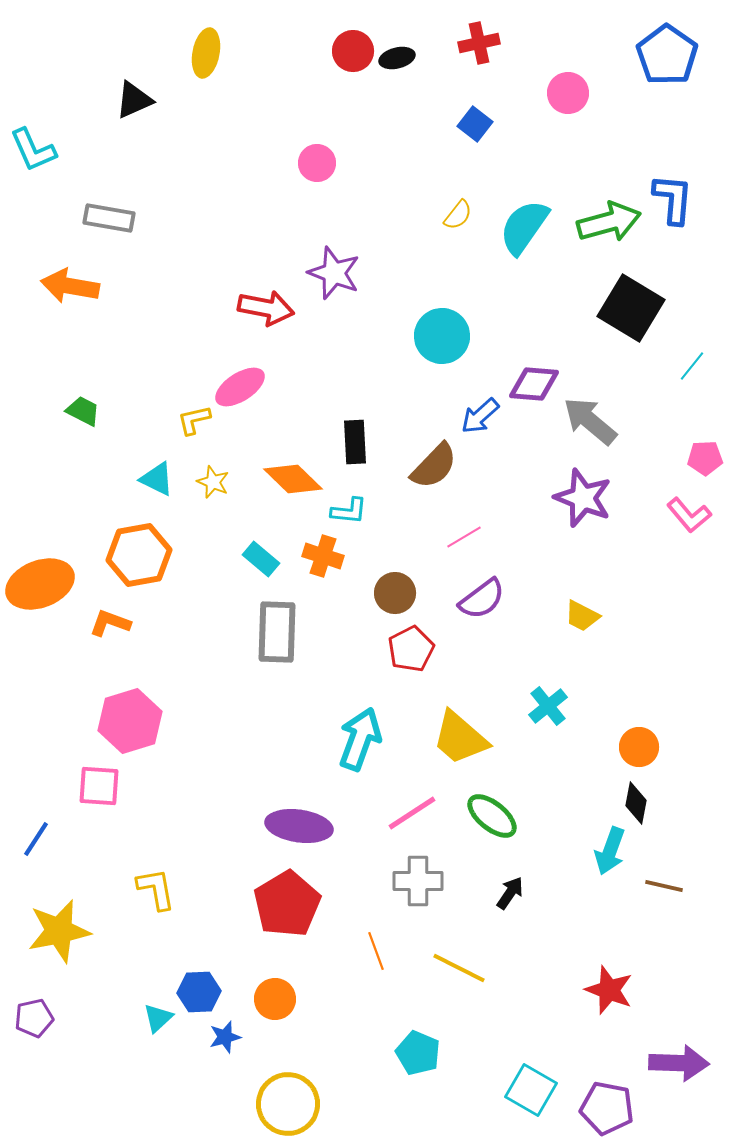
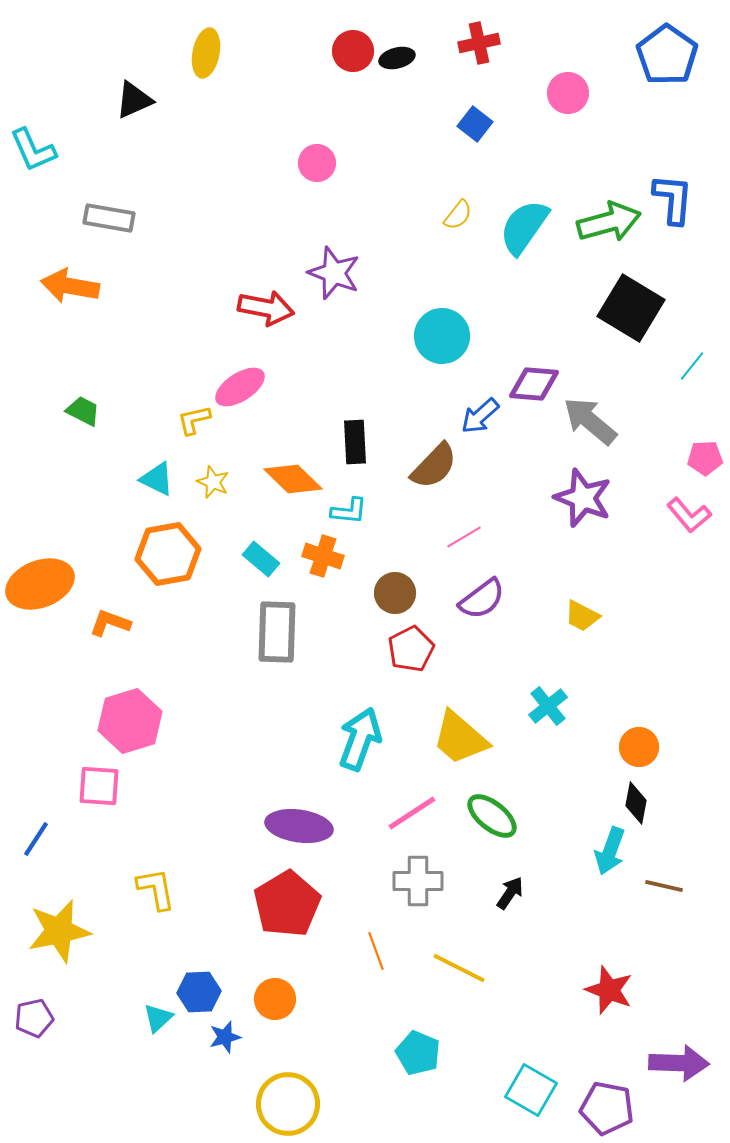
orange hexagon at (139, 555): moved 29 px right, 1 px up
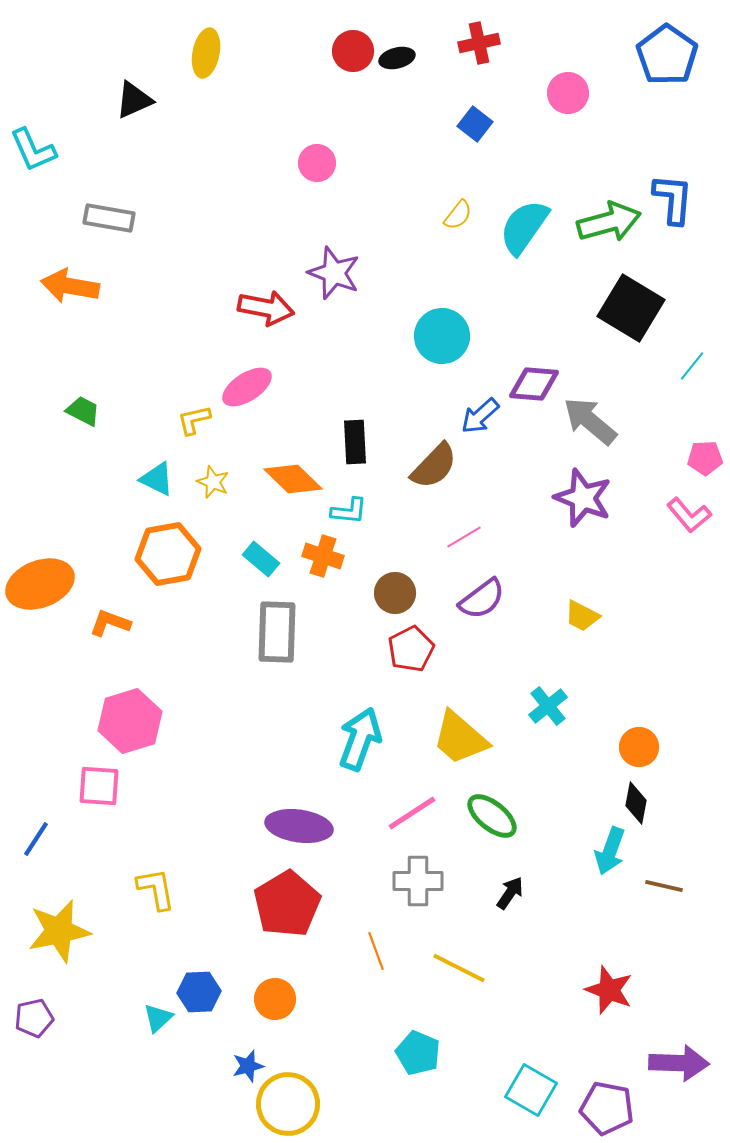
pink ellipse at (240, 387): moved 7 px right
blue star at (225, 1037): moved 23 px right, 29 px down
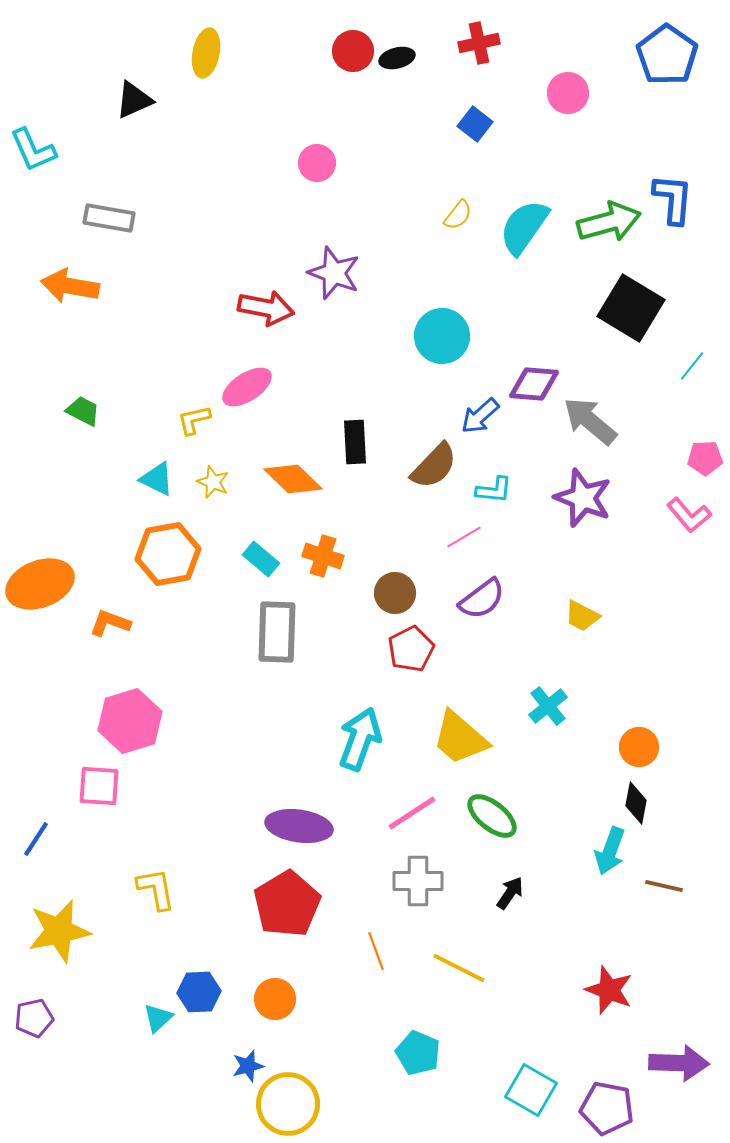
cyan L-shape at (349, 511): moved 145 px right, 21 px up
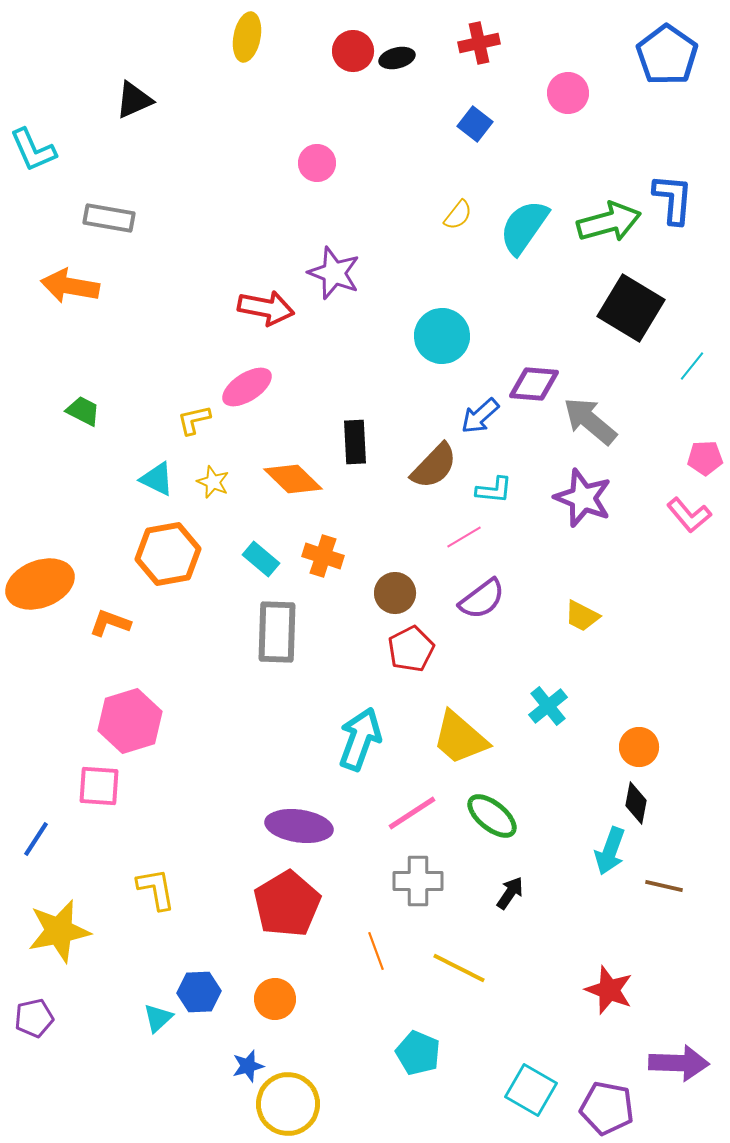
yellow ellipse at (206, 53): moved 41 px right, 16 px up
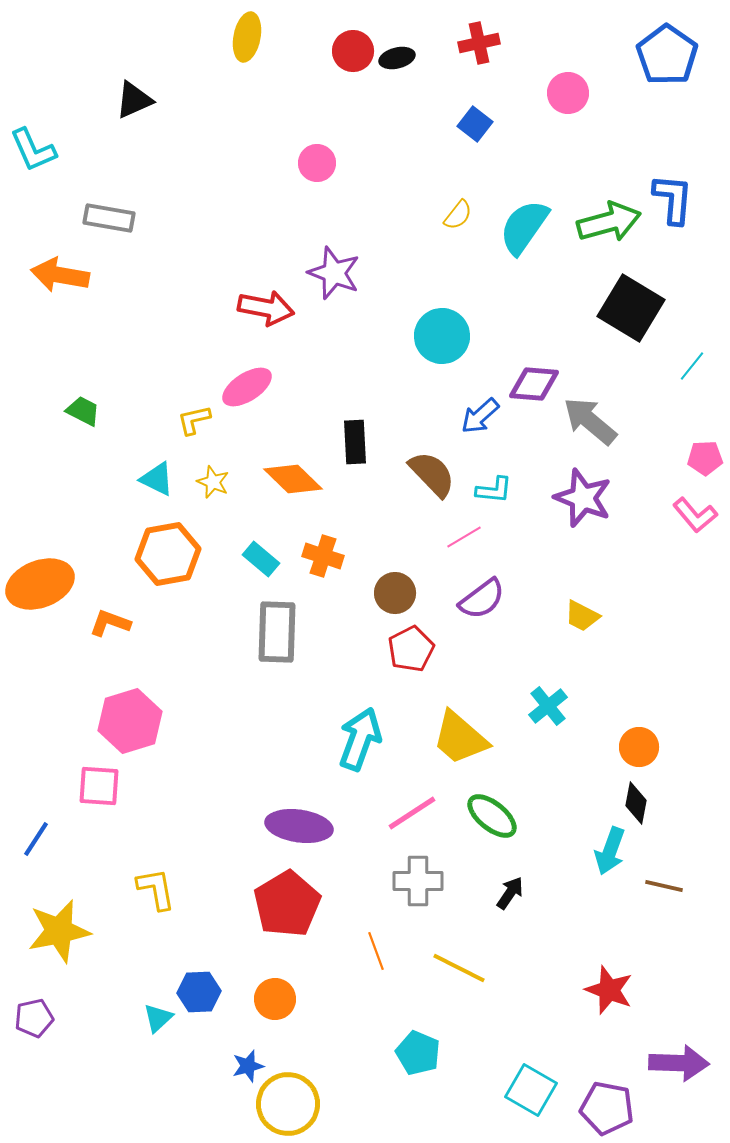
orange arrow at (70, 286): moved 10 px left, 11 px up
brown semicircle at (434, 466): moved 2 px left, 8 px down; rotated 88 degrees counterclockwise
pink L-shape at (689, 515): moved 6 px right
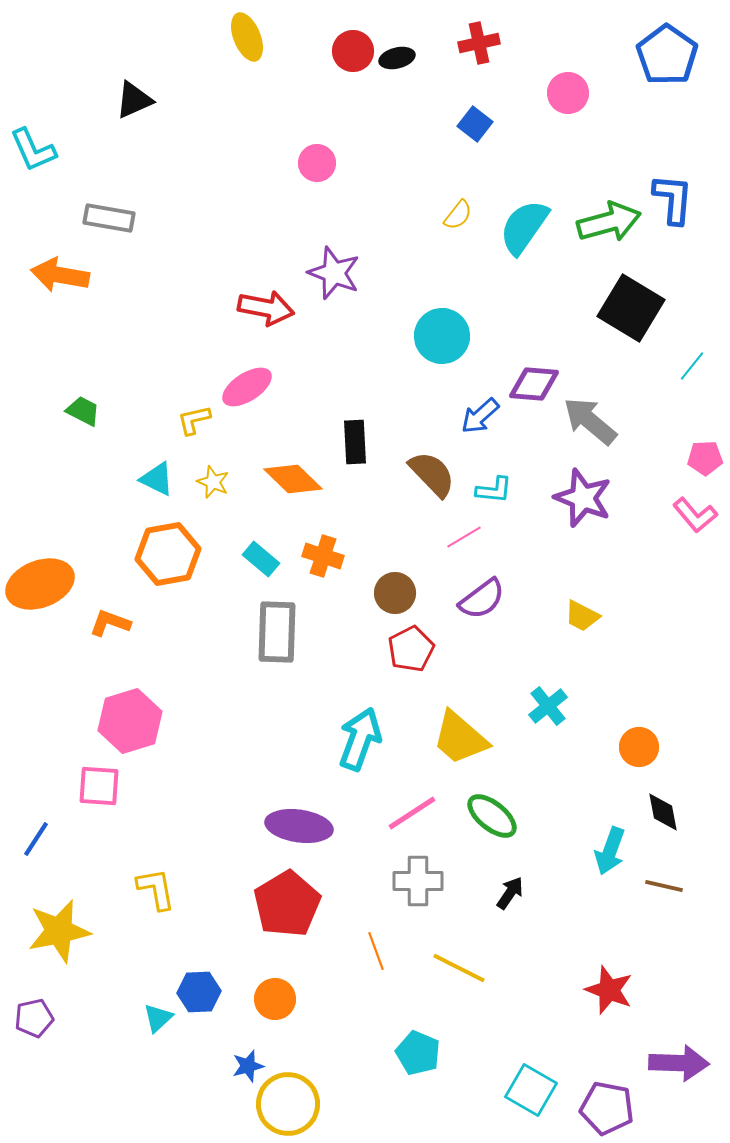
yellow ellipse at (247, 37): rotated 33 degrees counterclockwise
black diamond at (636, 803): moved 27 px right, 9 px down; rotated 21 degrees counterclockwise
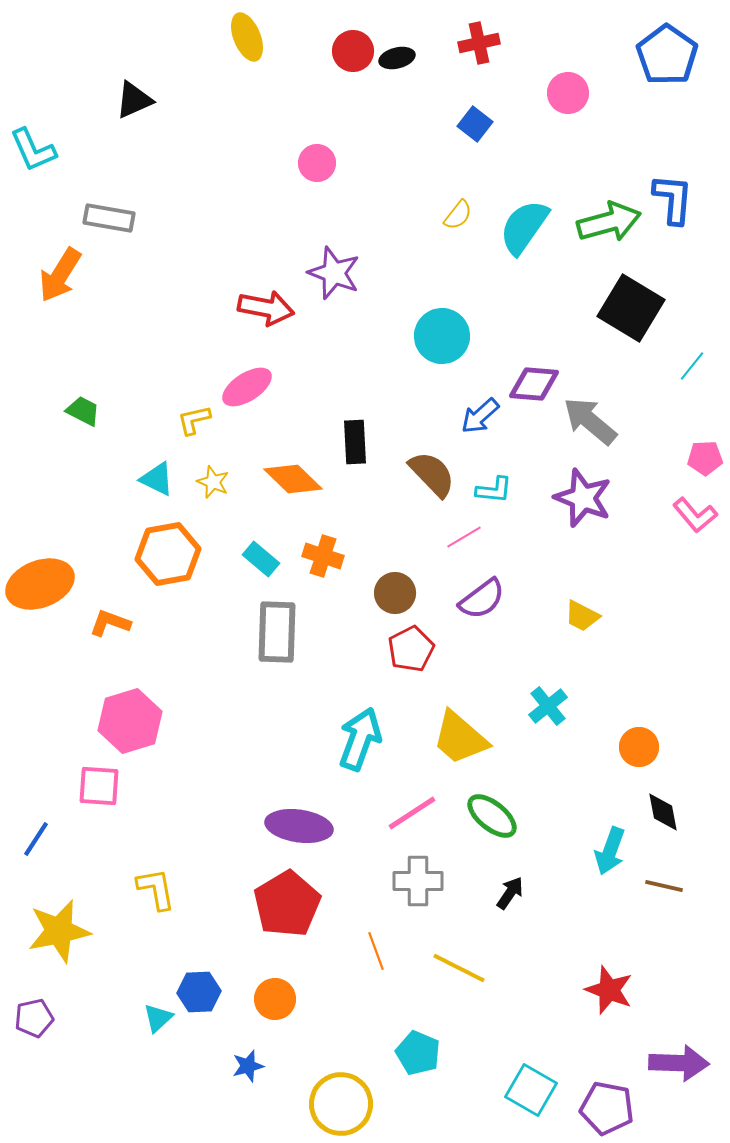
orange arrow at (60, 275): rotated 68 degrees counterclockwise
yellow circle at (288, 1104): moved 53 px right
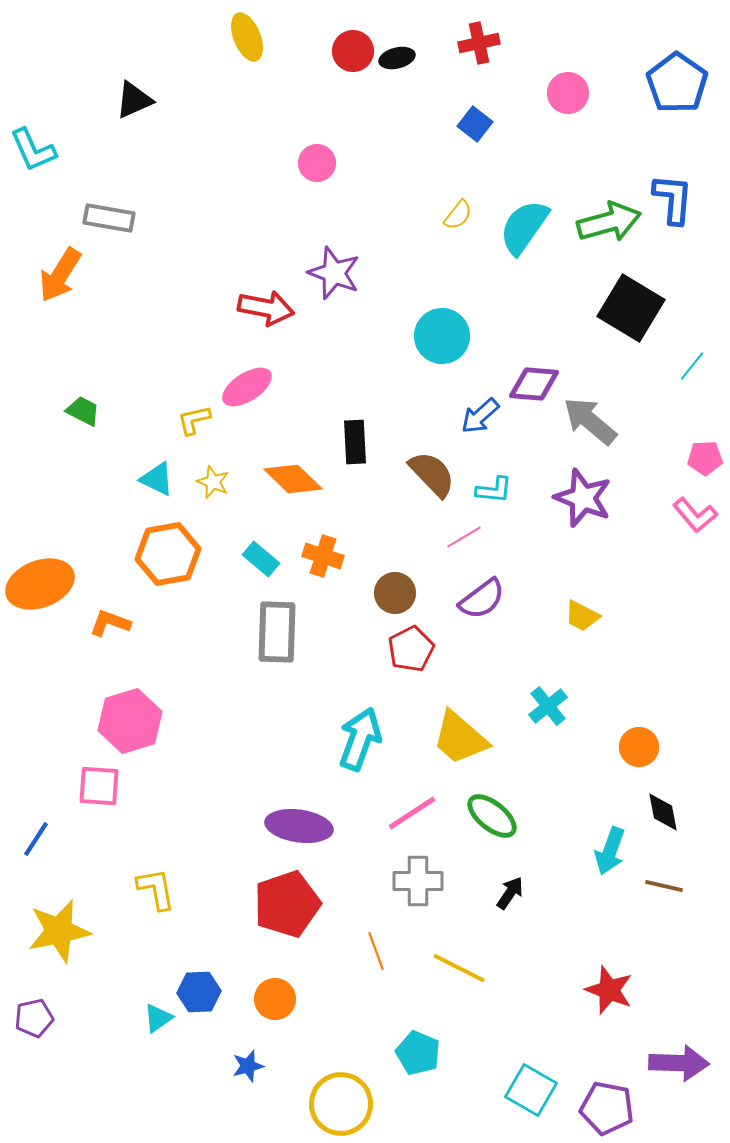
blue pentagon at (667, 55): moved 10 px right, 28 px down
red pentagon at (287, 904): rotated 12 degrees clockwise
cyan triangle at (158, 1018): rotated 8 degrees clockwise
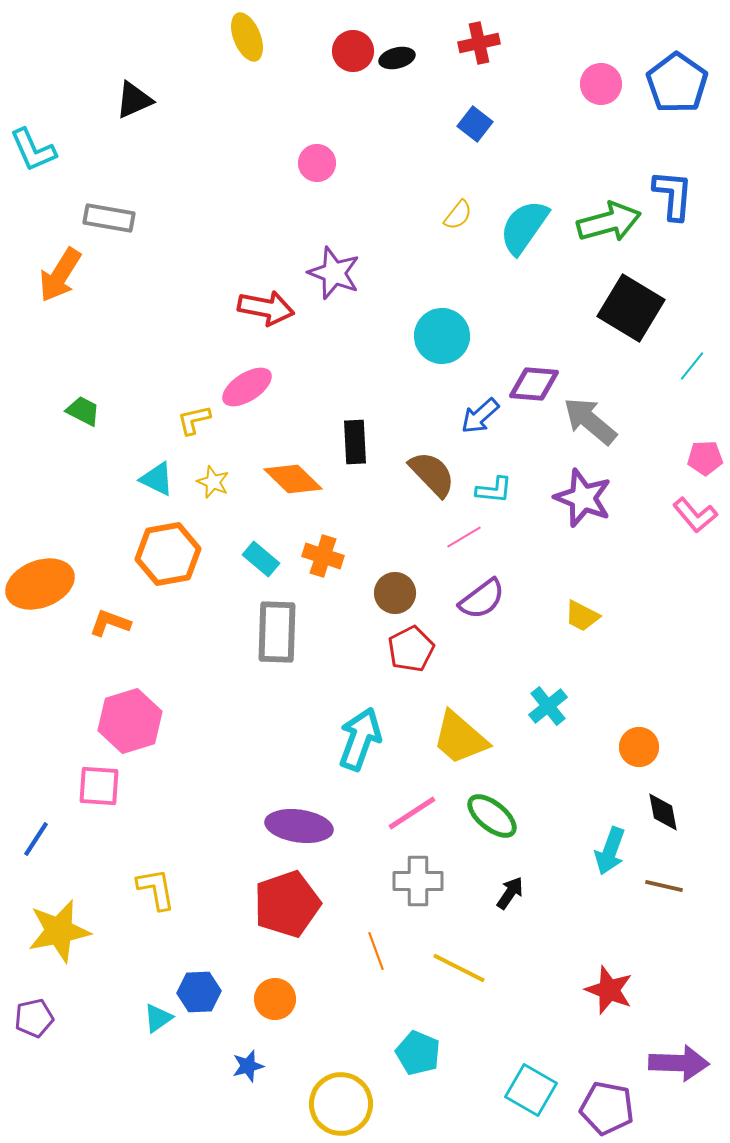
pink circle at (568, 93): moved 33 px right, 9 px up
blue L-shape at (673, 199): moved 4 px up
